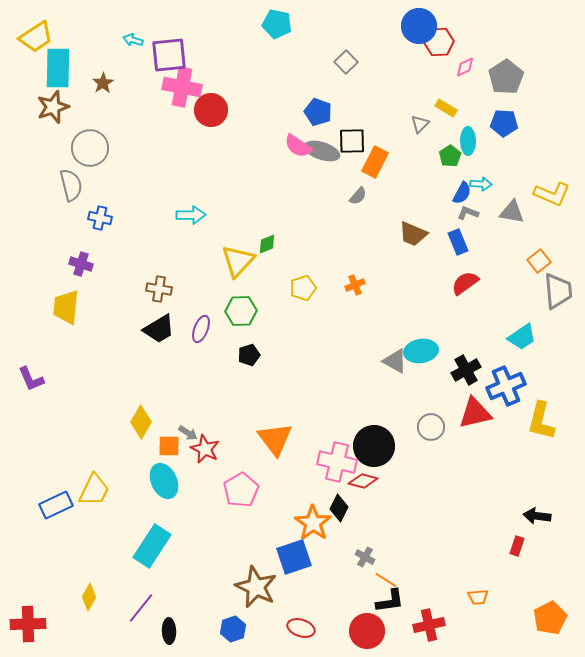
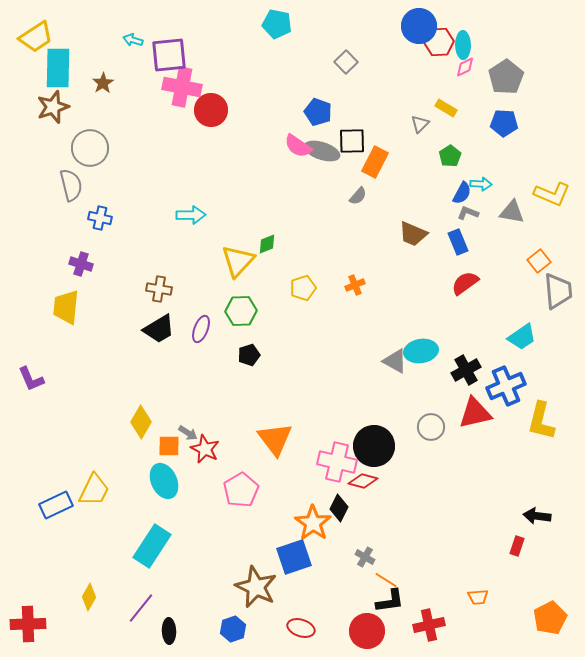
cyan ellipse at (468, 141): moved 5 px left, 96 px up
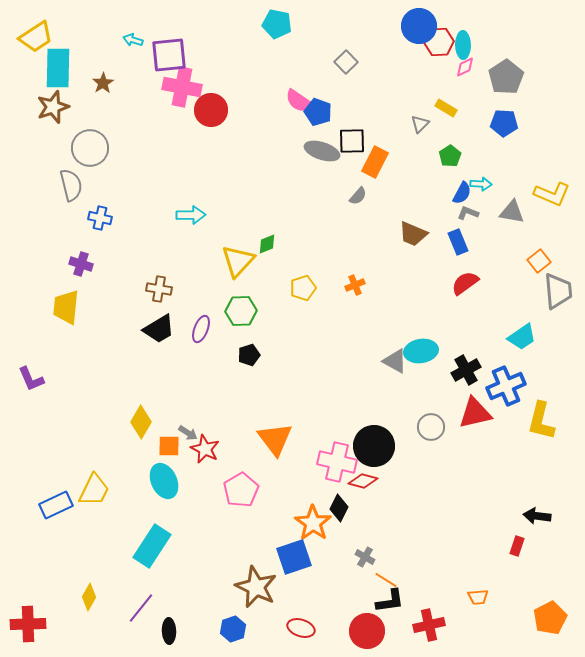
pink semicircle at (298, 146): moved 1 px right, 45 px up
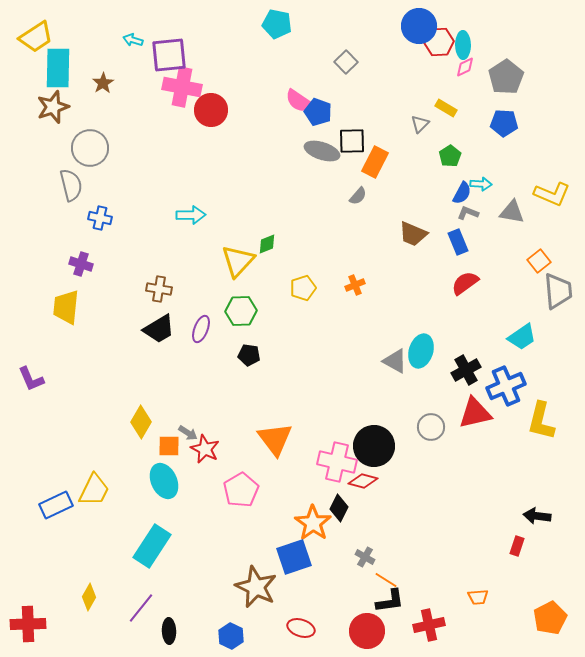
cyan ellipse at (421, 351): rotated 64 degrees counterclockwise
black pentagon at (249, 355): rotated 25 degrees clockwise
blue hexagon at (233, 629): moved 2 px left, 7 px down; rotated 15 degrees counterclockwise
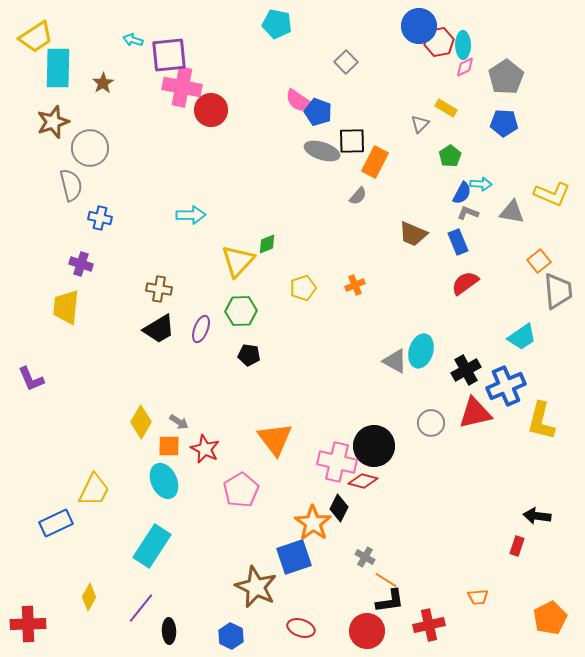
red hexagon at (439, 42): rotated 8 degrees counterclockwise
brown star at (53, 107): moved 15 px down
gray circle at (431, 427): moved 4 px up
gray arrow at (188, 433): moved 9 px left, 11 px up
blue rectangle at (56, 505): moved 18 px down
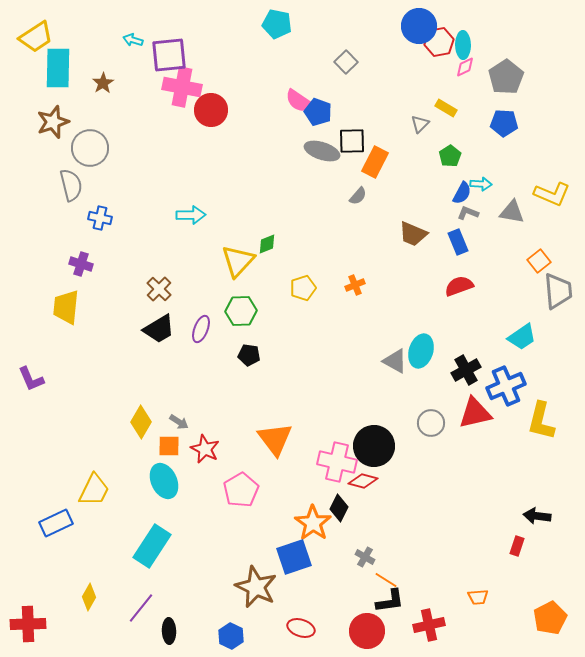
red semicircle at (465, 283): moved 6 px left, 3 px down; rotated 16 degrees clockwise
brown cross at (159, 289): rotated 35 degrees clockwise
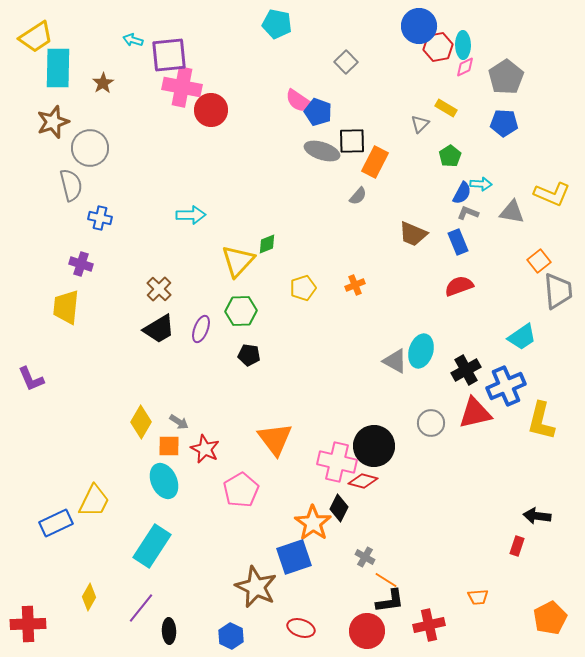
red hexagon at (439, 42): moved 1 px left, 5 px down
yellow trapezoid at (94, 490): moved 11 px down
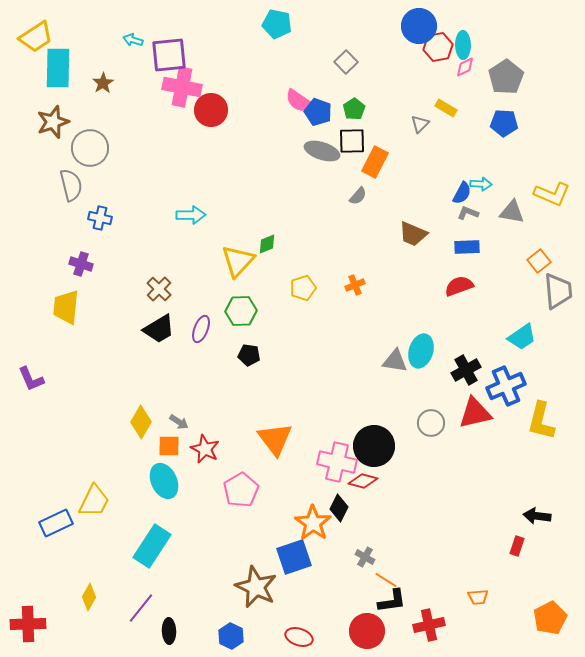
green pentagon at (450, 156): moved 96 px left, 47 px up
blue rectangle at (458, 242): moved 9 px right, 5 px down; rotated 70 degrees counterclockwise
gray triangle at (395, 361): rotated 20 degrees counterclockwise
black L-shape at (390, 601): moved 2 px right
red ellipse at (301, 628): moved 2 px left, 9 px down
